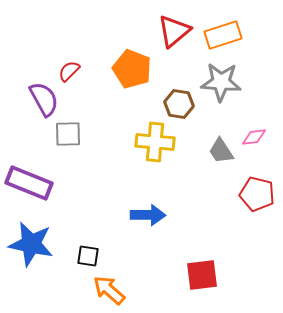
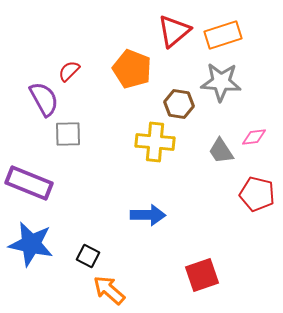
black square: rotated 20 degrees clockwise
red square: rotated 12 degrees counterclockwise
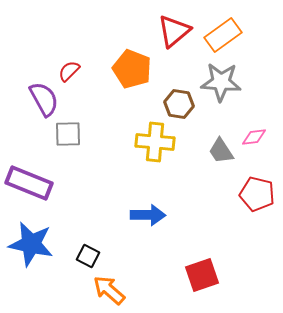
orange rectangle: rotated 18 degrees counterclockwise
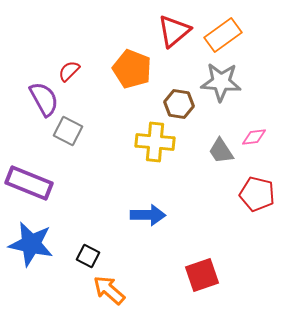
gray square: moved 3 px up; rotated 28 degrees clockwise
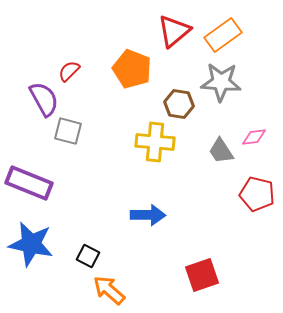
gray square: rotated 12 degrees counterclockwise
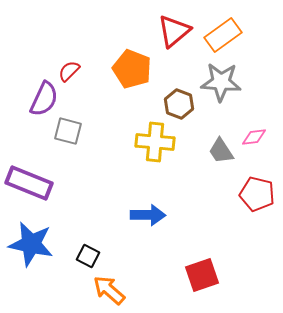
purple semicircle: rotated 54 degrees clockwise
brown hexagon: rotated 12 degrees clockwise
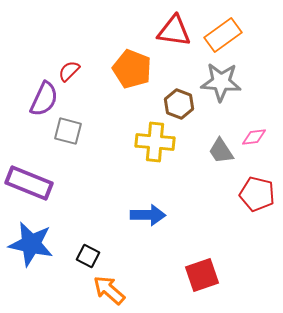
red triangle: rotated 48 degrees clockwise
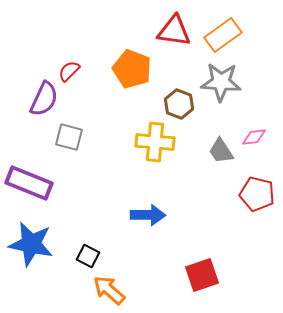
gray square: moved 1 px right, 6 px down
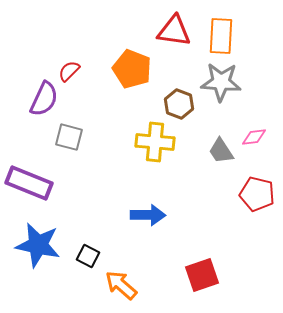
orange rectangle: moved 2 px left, 1 px down; rotated 51 degrees counterclockwise
blue star: moved 7 px right, 1 px down
orange arrow: moved 12 px right, 5 px up
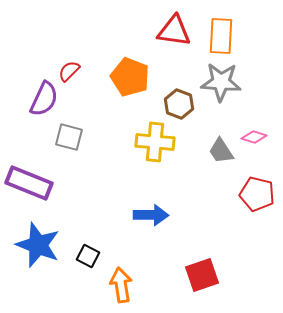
orange pentagon: moved 2 px left, 8 px down
pink diamond: rotated 25 degrees clockwise
blue arrow: moved 3 px right
blue star: rotated 9 degrees clockwise
orange arrow: rotated 40 degrees clockwise
